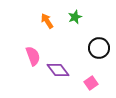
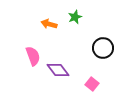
orange arrow: moved 2 px right, 3 px down; rotated 42 degrees counterclockwise
black circle: moved 4 px right
pink square: moved 1 px right, 1 px down; rotated 16 degrees counterclockwise
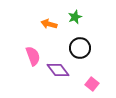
black circle: moved 23 px left
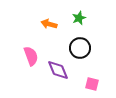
green star: moved 4 px right, 1 px down
pink semicircle: moved 2 px left
purple diamond: rotated 15 degrees clockwise
pink square: rotated 24 degrees counterclockwise
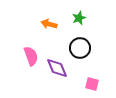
purple diamond: moved 1 px left, 2 px up
